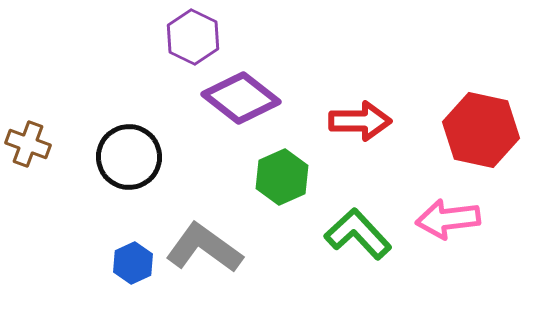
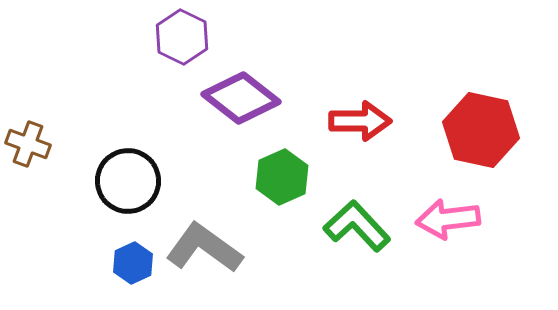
purple hexagon: moved 11 px left
black circle: moved 1 px left, 24 px down
green L-shape: moved 1 px left, 8 px up
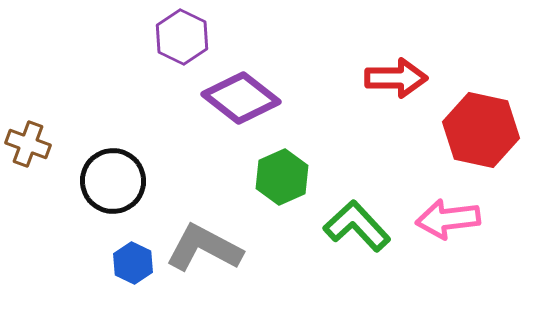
red arrow: moved 36 px right, 43 px up
black circle: moved 15 px left
gray L-shape: rotated 8 degrees counterclockwise
blue hexagon: rotated 9 degrees counterclockwise
